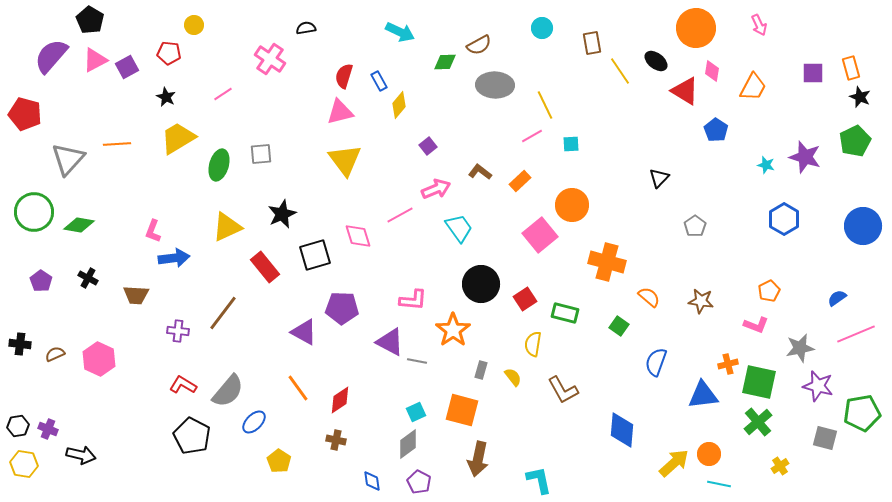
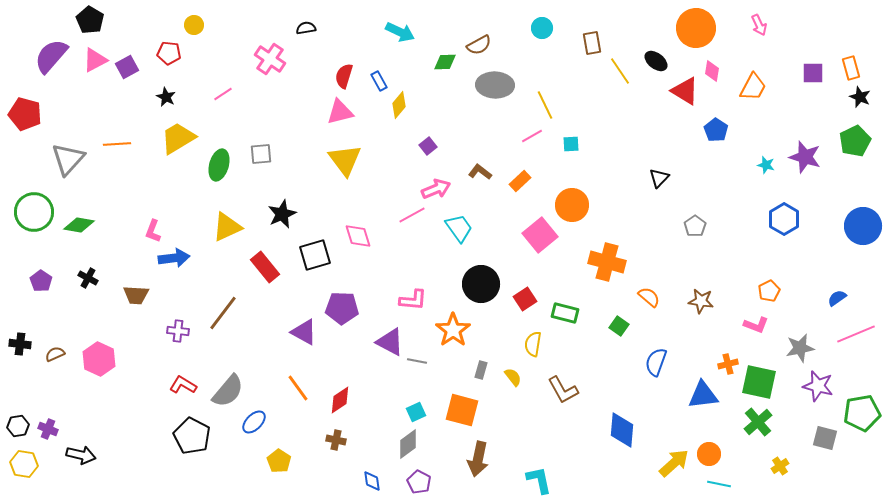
pink line at (400, 215): moved 12 px right
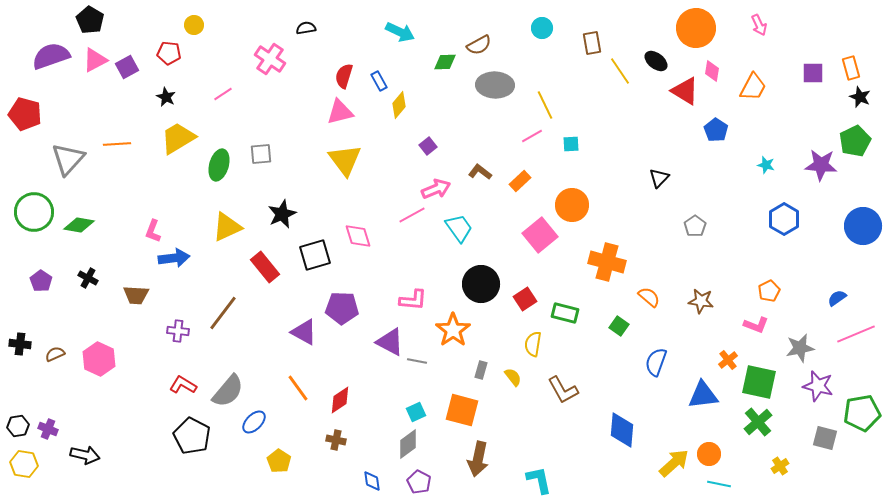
purple semicircle at (51, 56): rotated 30 degrees clockwise
purple star at (805, 157): moved 16 px right, 8 px down; rotated 12 degrees counterclockwise
orange cross at (728, 364): moved 4 px up; rotated 24 degrees counterclockwise
black arrow at (81, 455): moved 4 px right
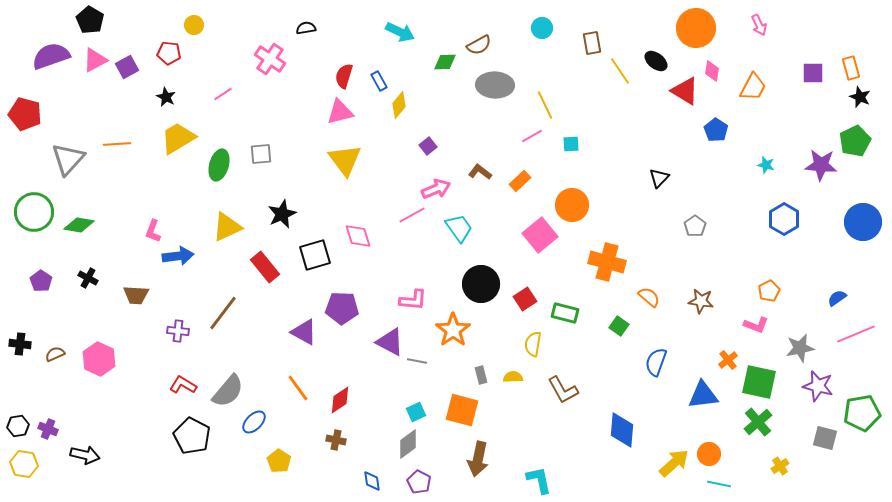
blue circle at (863, 226): moved 4 px up
blue arrow at (174, 258): moved 4 px right, 2 px up
gray rectangle at (481, 370): moved 5 px down; rotated 30 degrees counterclockwise
yellow semicircle at (513, 377): rotated 54 degrees counterclockwise
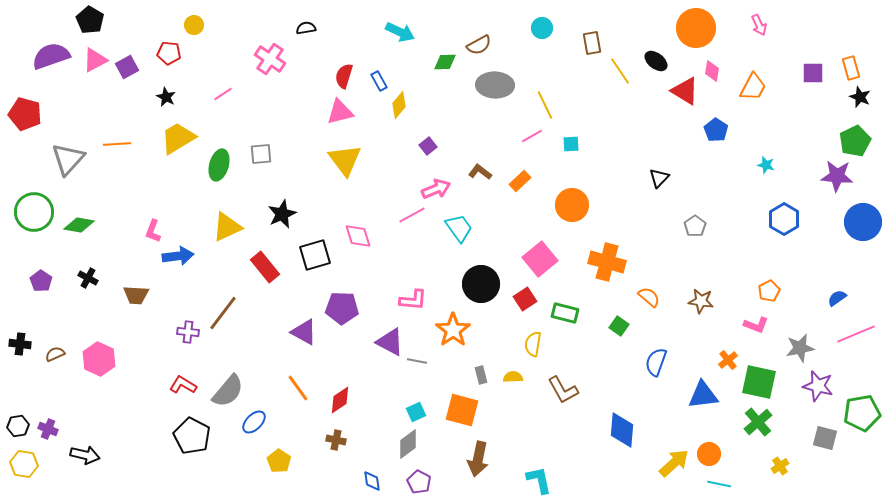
purple star at (821, 165): moved 16 px right, 11 px down
pink square at (540, 235): moved 24 px down
purple cross at (178, 331): moved 10 px right, 1 px down
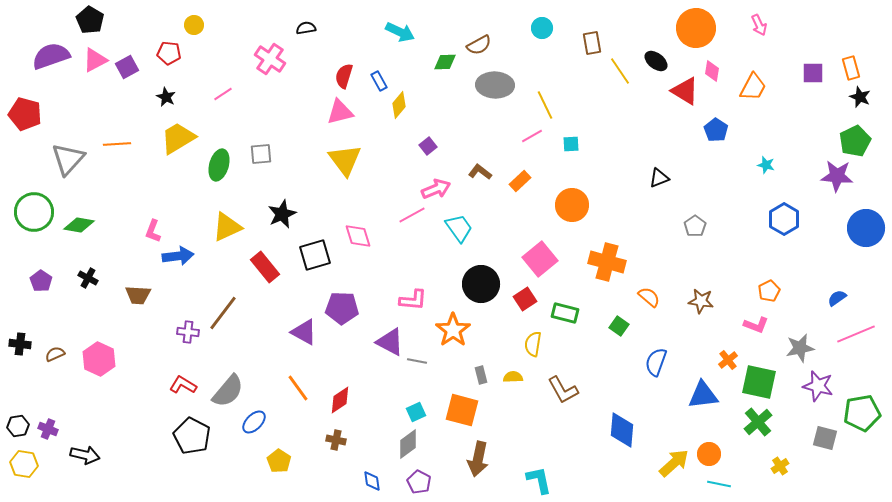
black triangle at (659, 178): rotated 25 degrees clockwise
blue circle at (863, 222): moved 3 px right, 6 px down
brown trapezoid at (136, 295): moved 2 px right
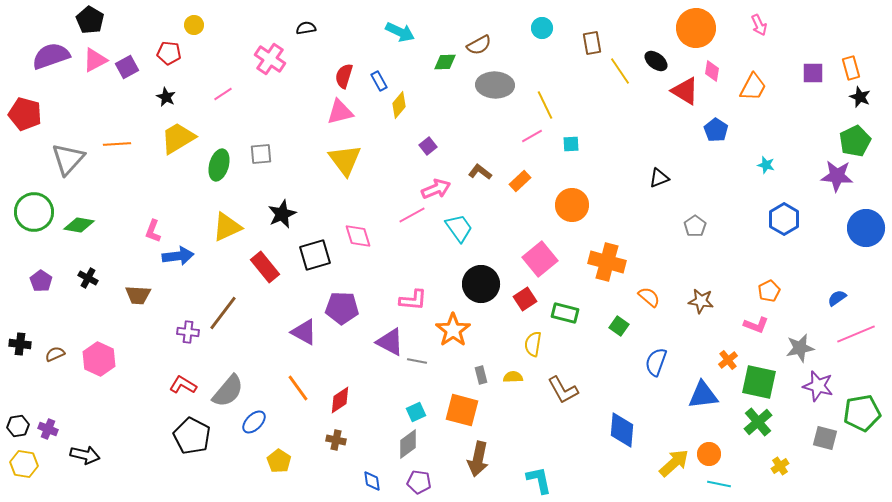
purple pentagon at (419, 482): rotated 20 degrees counterclockwise
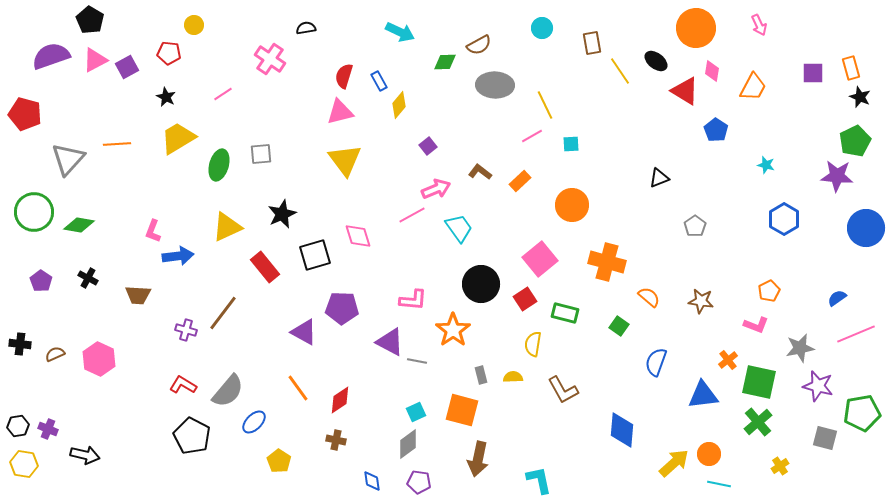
purple cross at (188, 332): moved 2 px left, 2 px up; rotated 10 degrees clockwise
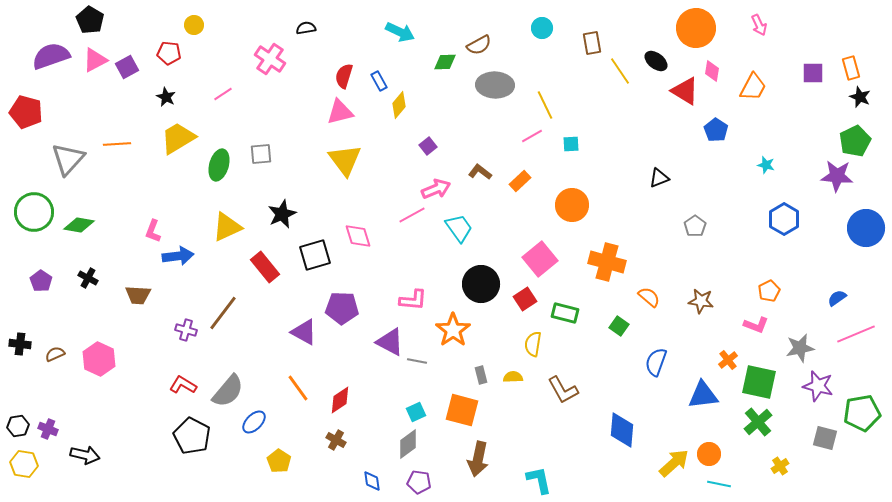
red pentagon at (25, 114): moved 1 px right, 2 px up
brown cross at (336, 440): rotated 18 degrees clockwise
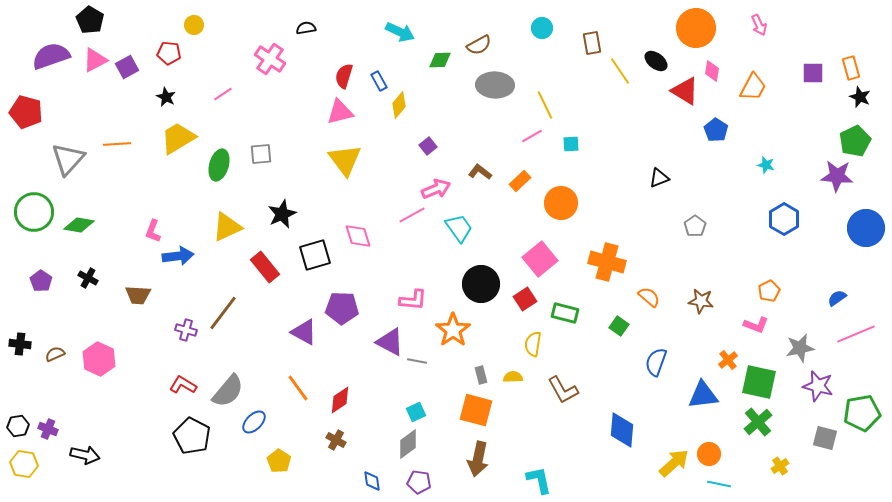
green diamond at (445, 62): moved 5 px left, 2 px up
orange circle at (572, 205): moved 11 px left, 2 px up
orange square at (462, 410): moved 14 px right
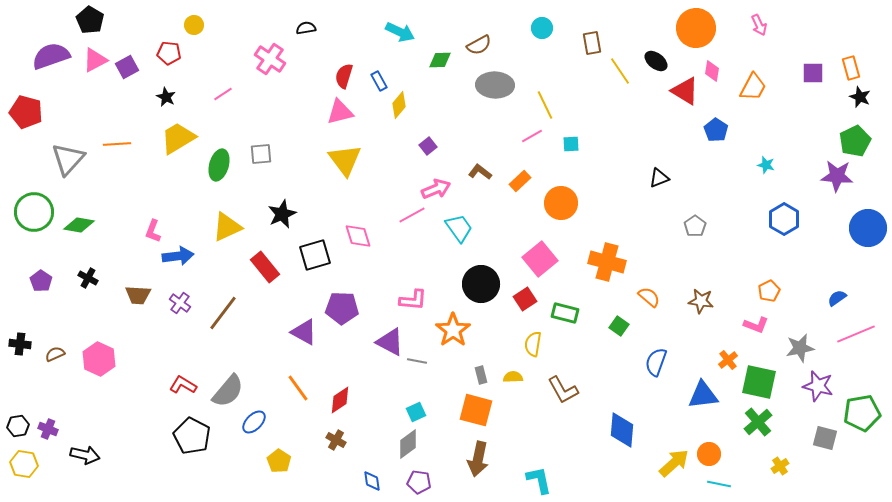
blue circle at (866, 228): moved 2 px right
purple cross at (186, 330): moved 6 px left, 27 px up; rotated 20 degrees clockwise
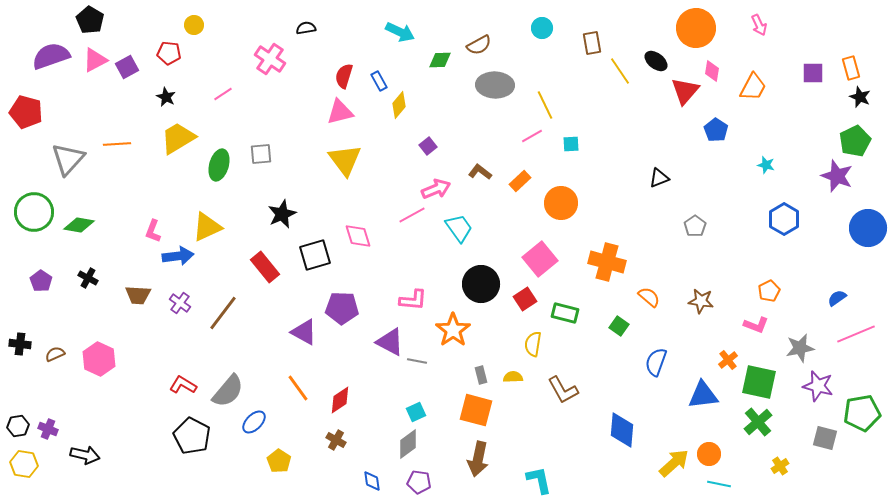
red triangle at (685, 91): rotated 40 degrees clockwise
purple star at (837, 176): rotated 16 degrees clockwise
yellow triangle at (227, 227): moved 20 px left
